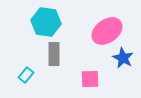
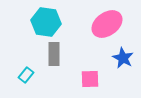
pink ellipse: moved 7 px up
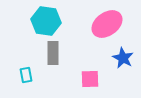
cyan hexagon: moved 1 px up
gray rectangle: moved 1 px left, 1 px up
cyan rectangle: rotated 49 degrees counterclockwise
